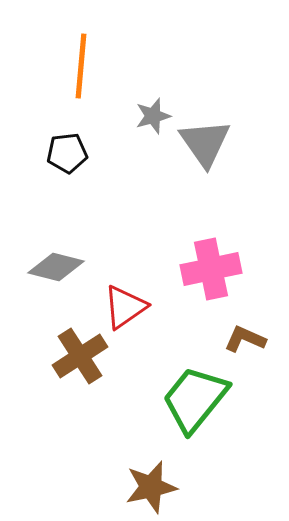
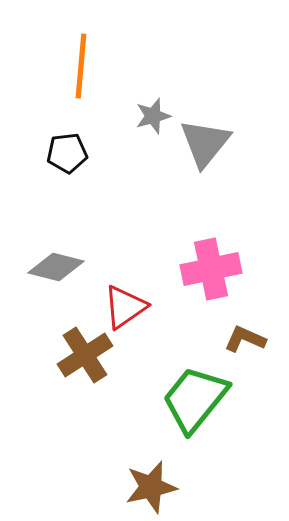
gray triangle: rotated 14 degrees clockwise
brown cross: moved 5 px right, 1 px up
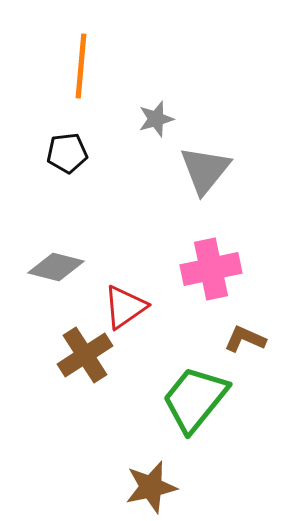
gray star: moved 3 px right, 3 px down
gray triangle: moved 27 px down
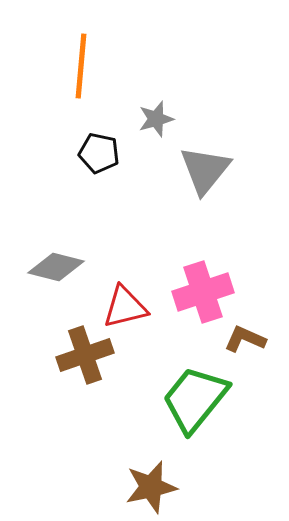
black pentagon: moved 32 px right; rotated 18 degrees clockwise
pink cross: moved 8 px left, 23 px down; rotated 6 degrees counterclockwise
red triangle: rotated 21 degrees clockwise
brown cross: rotated 14 degrees clockwise
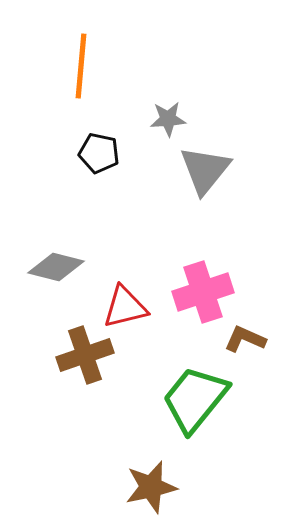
gray star: moved 12 px right; rotated 12 degrees clockwise
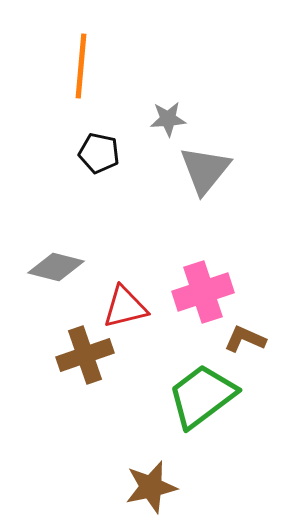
green trapezoid: moved 7 px right, 3 px up; rotated 14 degrees clockwise
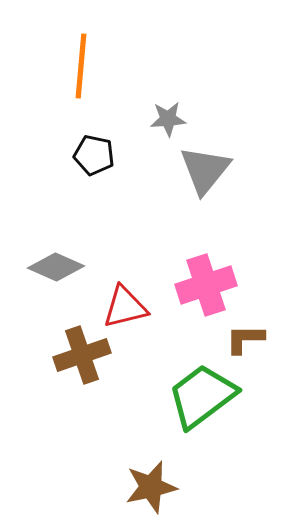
black pentagon: moved 5 px left, 2 px down
gray diamond: rotated 10 degrees clockwise
pink cross: moved 3 px right, 7 px up
brown L-shape: rotated 24 degrees counterclockwise
brown cross: moved 3 px left
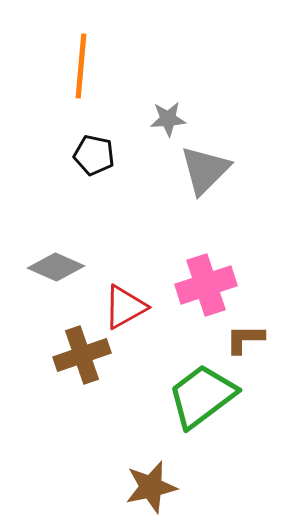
gray triangle: rotated 6 degrees clockwise
red triangle: rotated 15 degrees counterclockwise
